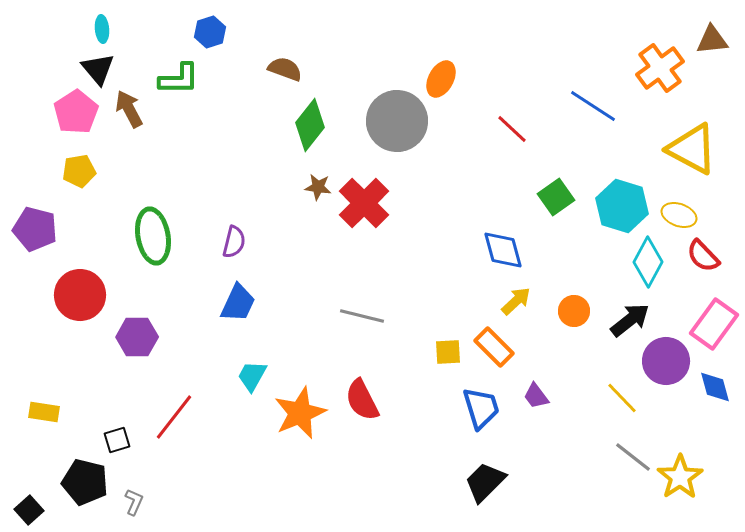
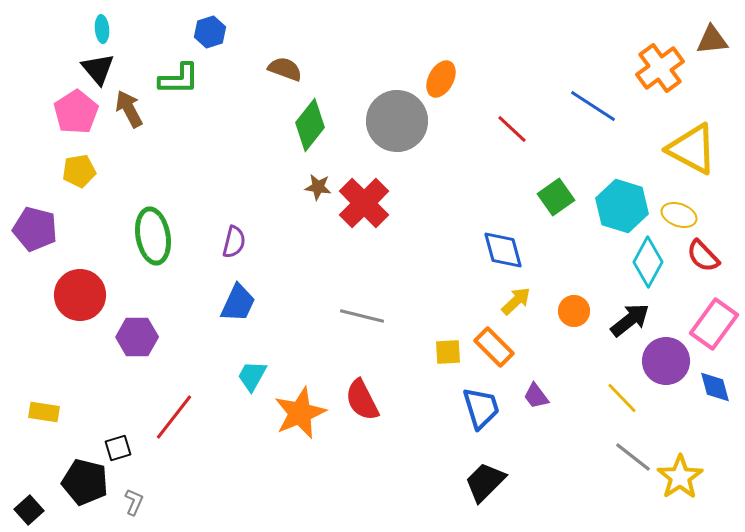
black square at (117, 440): moved 1 px right, 8 px down
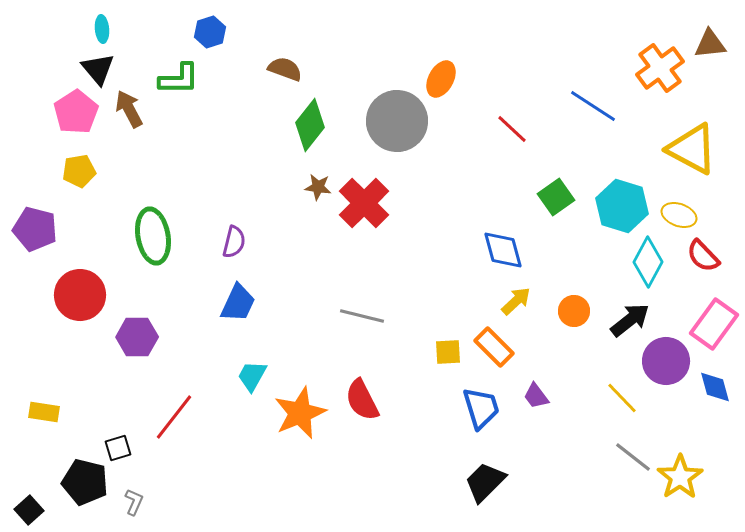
brown triangle at (712, 40): moved 2 px left, 4 px down
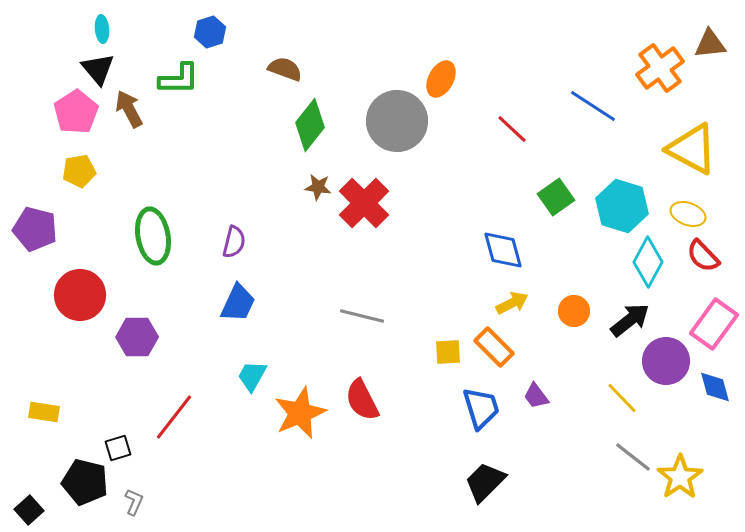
yellow ellipse at (679, 215): moved 9 px right, 1 px up
yellow arrow at (516, 301): moved 4 px left, 2 px down; rotated 16 degrees clockwise
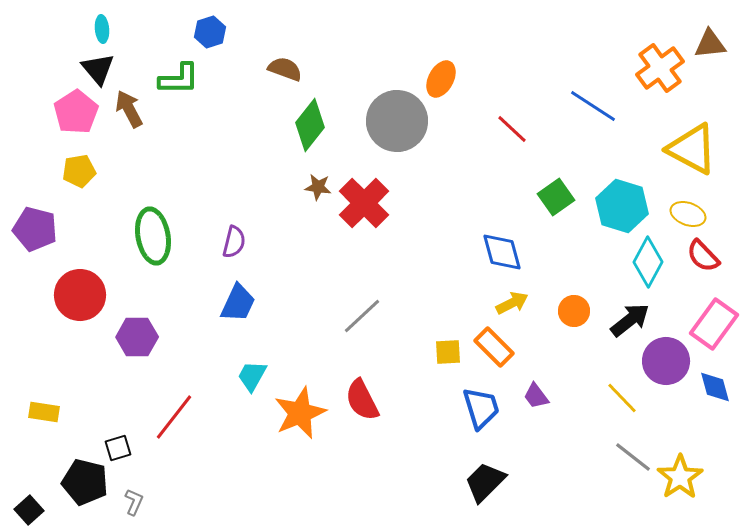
blue diamond at (503, 250): moved 1 px left, 2 px down
gray line at (362, 316): rotated 57 degrees counterclockwise
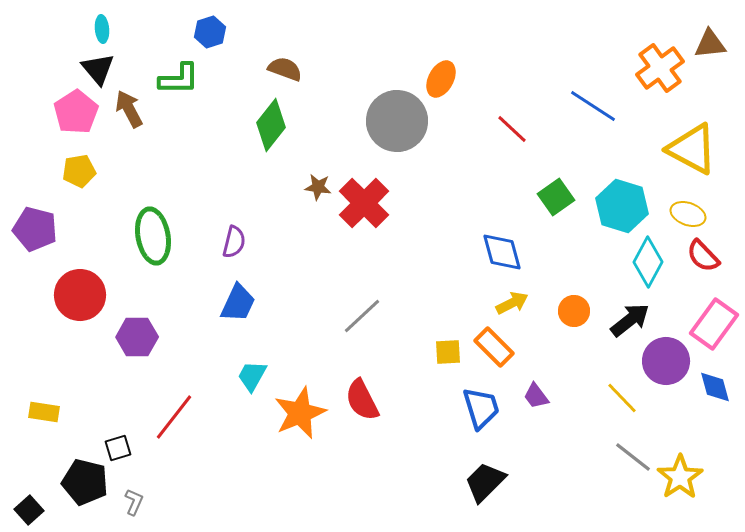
green diamond at (310, 125): moved 39 px left
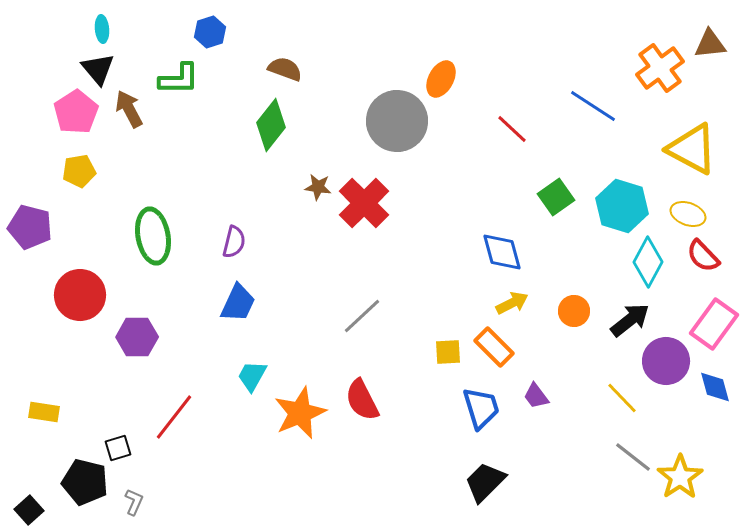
purple pentagon at (35, 229): moved 5 px left, 2 px up
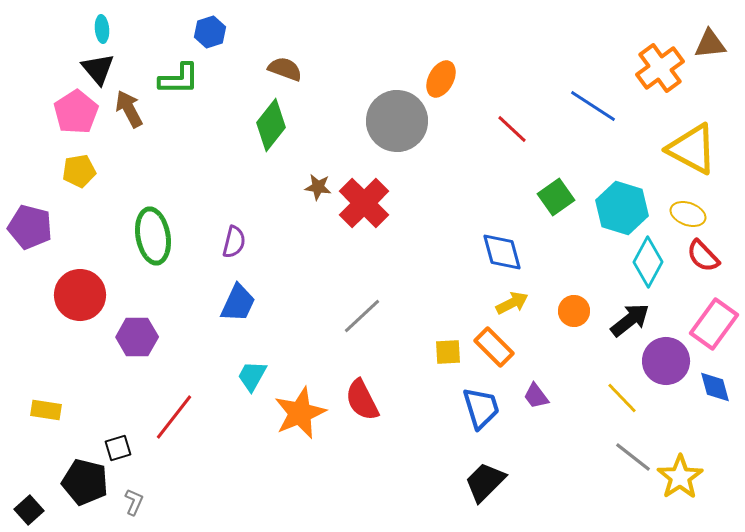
cyan hexagon at (622, 206): moved 2 px down
yellow rectangle at (44, 412): moved 2 px right, 2 px up
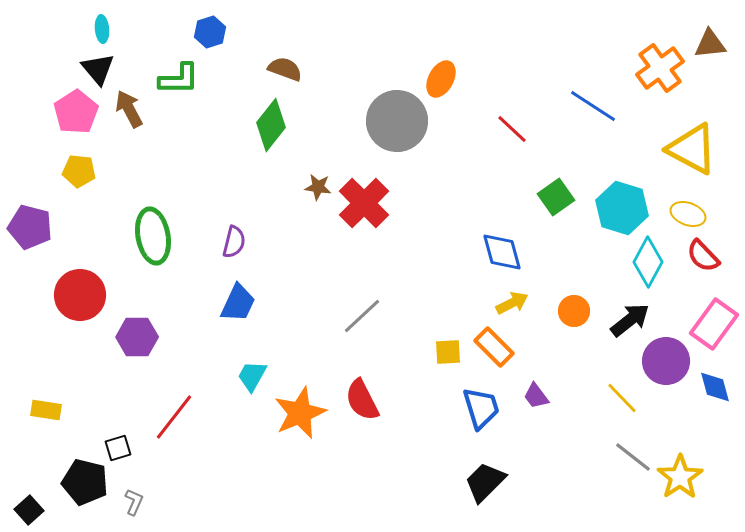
yellow pentagon at (79, 171): rotated 16 degrees clockwise
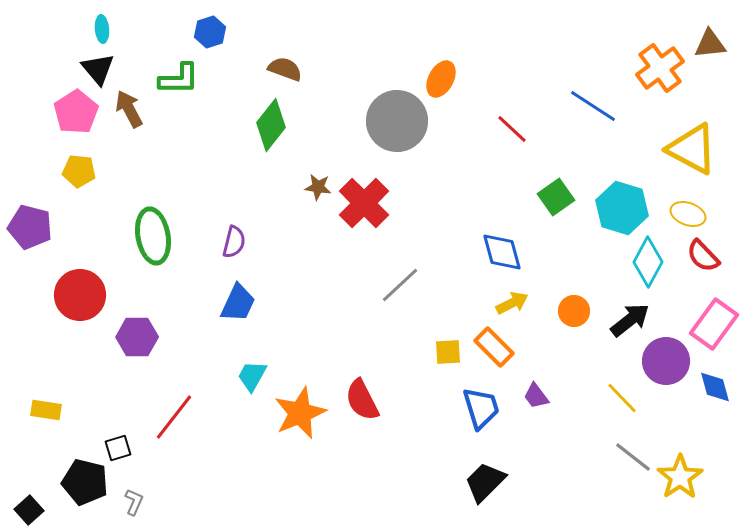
gray line at (362, 316): moved 38 px right, 31 px up
